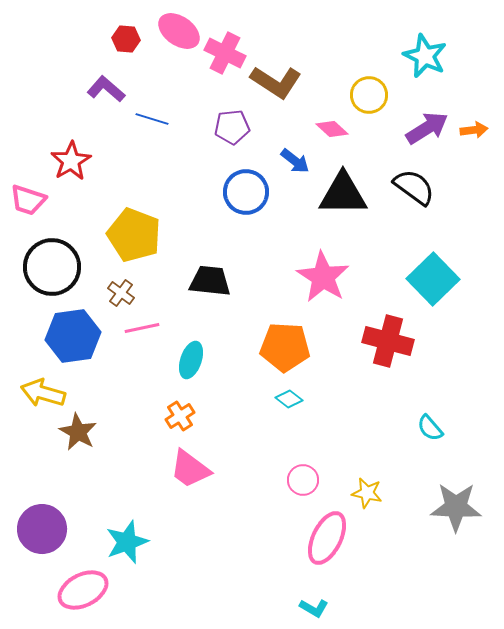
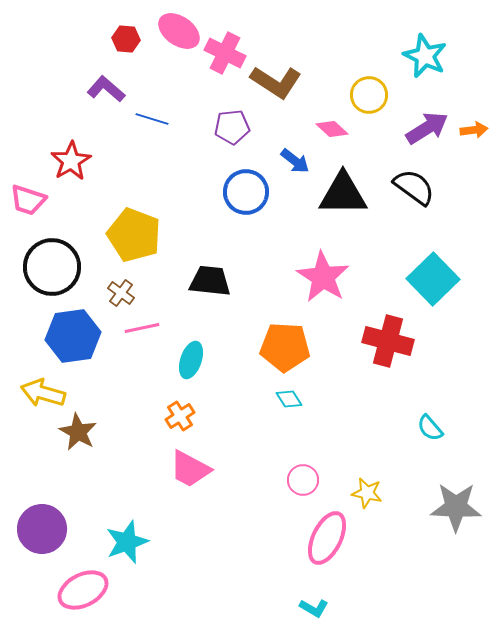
cyan diamond at (289, 399): rotated 20 degrees clockwise
pink trapezoid at (190, 469): rotated 9 degrees counterclockwise
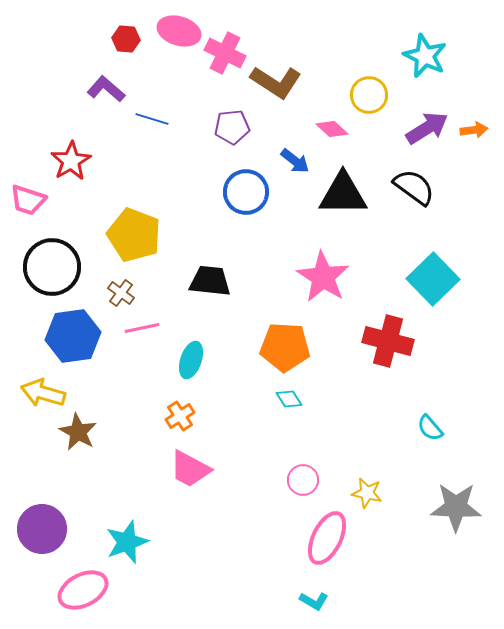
pink ellipse at (179, 31): rotated 18 degrees counterclockwise
cyan L-shape at (314, 608): moved 7 px up
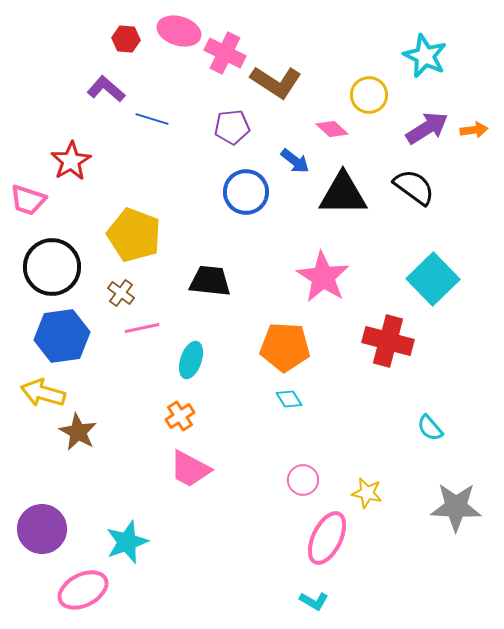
blue hexagon at (73, 336): moved 11 px left
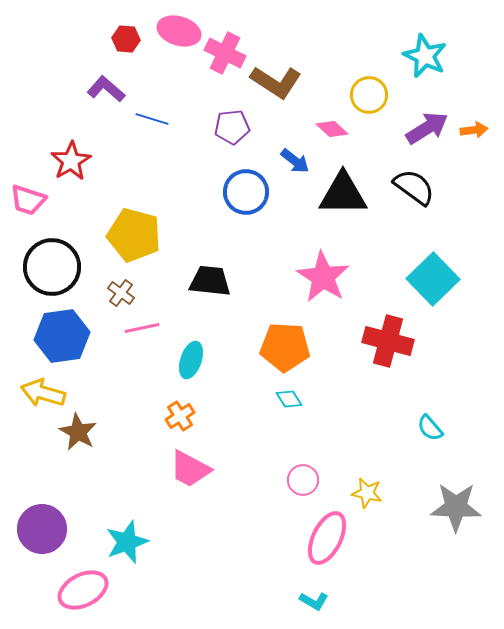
yellow pentagon at (134, 235): rotated 6 degrees counterclockwise
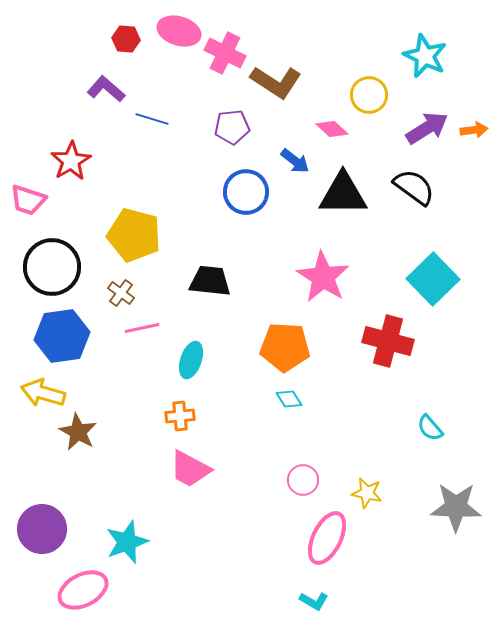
orange cross at (180, 416): rotated 28 degrees clockwise
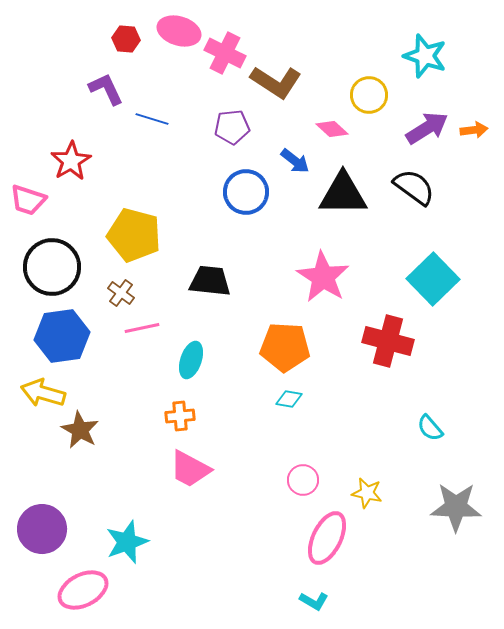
cyan star at (425, 56): rotated 6 degrees counterclockwise
purple L-shape at (106, 89): rotated 24 degrees clockwise
cyan diamond at (289, 399): rotated 48 degrees counterclockwise
brown star at (78, 432): moved 2 px right, 2 px up
